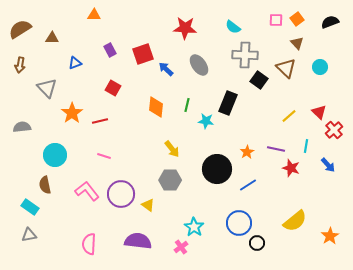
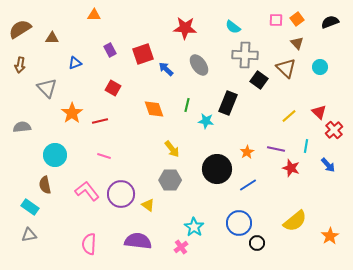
orange diamond at (156, 107): moved 2 px left, 2 px down; rotated 25 degrees counterclockwise
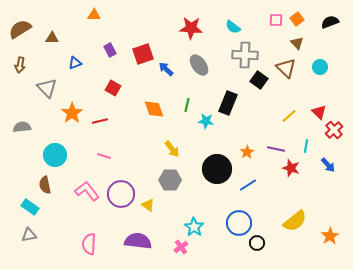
red star at (185, 28): moved 6 px right
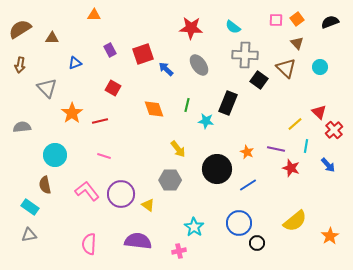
yellow line at (289, 116): moved 6 px right, 8 px down
yellow arrow at (172, 149): moved 6 px right
orange star at (247, 152): rotated 16 degrees counterclockwise
pink cross at (181, 247): moved 2 px left, 4 px down; rotated 24 degrees clockwise
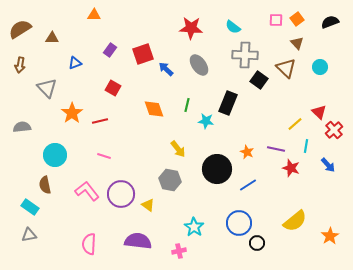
purple rectangle at (110, 50): rotated 64 degrees clockwise
gray hexagon at (170, 180): rotated 10 degrees clockwise
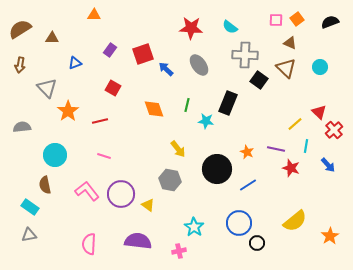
cyan semicircle at (233, 27): moved 3 px left
brown triangle at (297, 43): moved 7 px left; rotated 24 degrees counterclockwise
orange star at (72, 113): moved 4 px left, 2 px up
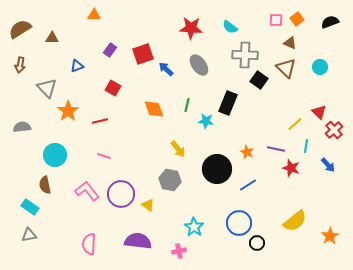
blue triangle at (75, 63): moved 2 px right, 3 px down
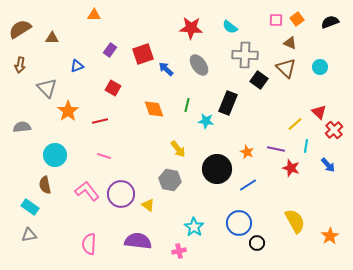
yellow semicircle at (295, 221): rotated 80 degrees counterclockwise
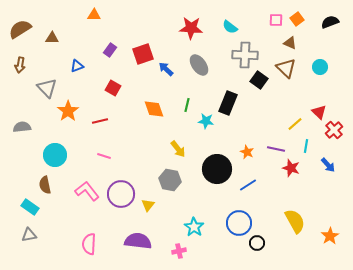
yellow triangle at (148, 205): rotated 32 degrees clockwise
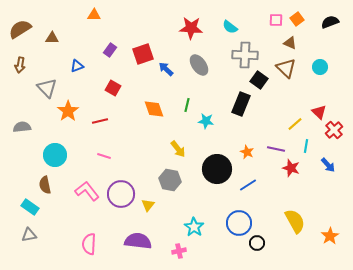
black rectangle at (228, 103): moved 13 px right, 1 px down
